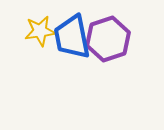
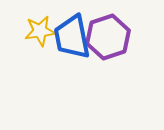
purple hexagon: moved 2 px up
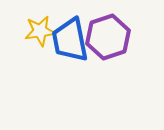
blue trapezoid: moved 2 px left, 3 px down
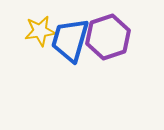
blue trapezoid: rotated 27 degrees clockwise
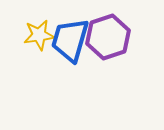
yellow star: moved 1 px left, 4 px down
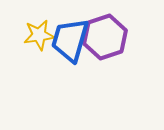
purple hexagon: moved 3 px left
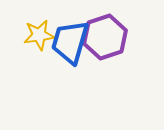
blue trapezoid: moved 2 px down
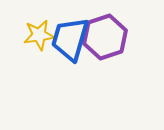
blue trapezoid: moved 3 px up
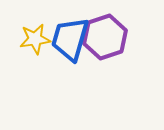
yellow star: moved 4 px left, 4 px down
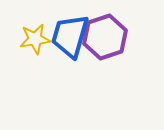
blue trapezoid: moved 3 px up
